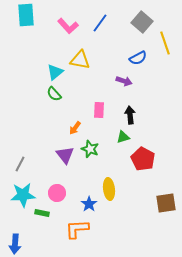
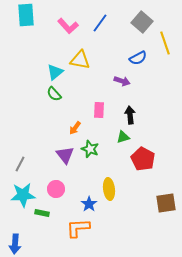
purple arrow: moved 2 px left
pink circle: moved 1 px left, 4 px up
orange L-shape: moved 1 px right, 1 px up
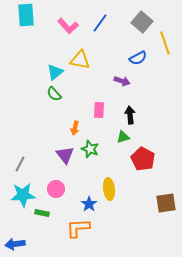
orange arrow: rotated 24 degrees counterclockwise
blue arrow: rotated 78 degrees clockwise
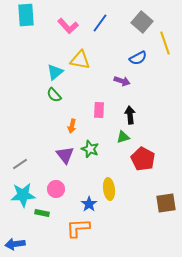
green semicircle: moved 1 px down
orange arrow: moved 3 px left, 2 px up
gray line: rotated 28 degrees clockwise
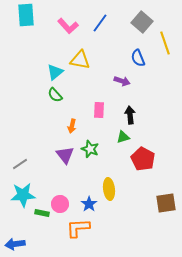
blue semicircle: rotated 96 degrees clockwise
green semicircle: moved 1 px right
pink circle: moved 4 px right, 15 px down
